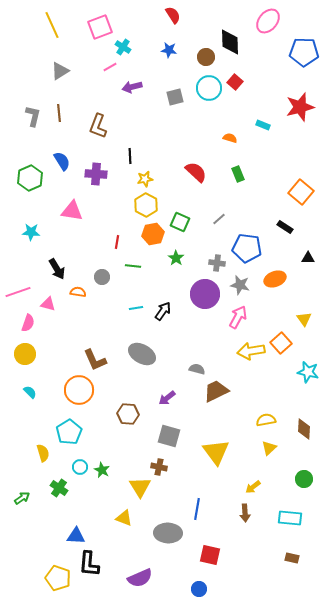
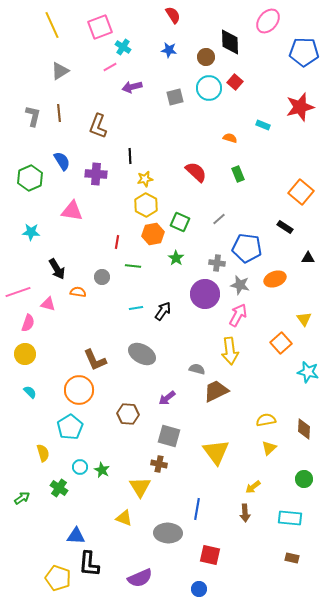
pink arrow at (238, 317): moved 2 px up
yellow arrow at (251, 351): moved 21 px left; rotated 88 degrees counterclockwise
cyan pentagon at (69, 432): moved 1 px right, 5 px up
brown cross at (159, 467): moved 3 px up
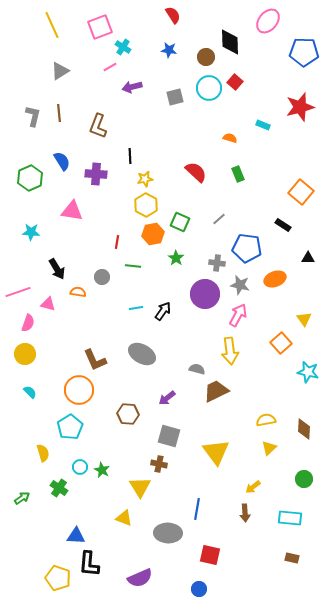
black rectangle at (285, 227): moved 2 px left, 2 px up
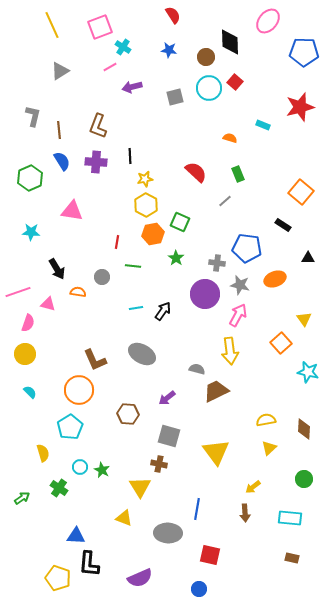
brown line at (59, 113): moved 17 px down
purple cross at (96, 174): moved 12 px up
gray line at (219, 219): moved 6 px right, 18 px up
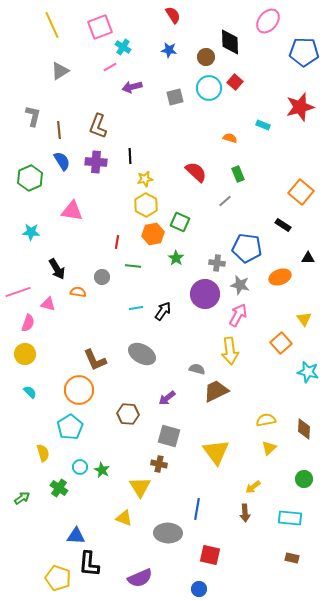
orange ellipse at (275, 279): moved 5 px right, 2 px up
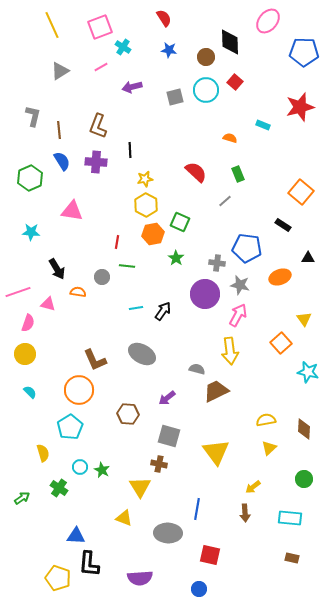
red semicircle at (173, 15): moved 9 px left, 3 px down
pink line at (110, 67): moved 9 px left
cyan circle at (209, 88): moved 3 px left, 2 px down
black line at (130, 156): moved 6 px up
green line at (133, 266): moved 6 px left
purple semicircle at (140, 578): rotated 20 degrees clockwise
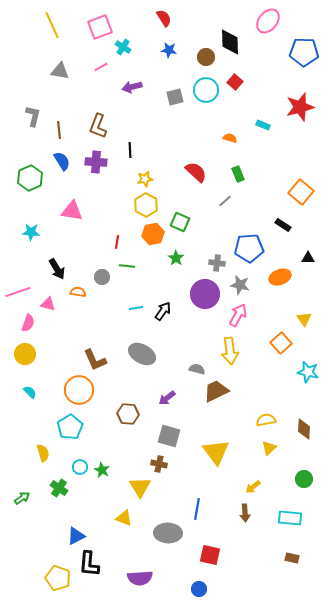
gray triangle at (60, 71): rotated 42 degrees clockwise
blue pentagon at (247, 248): moved 2 px right; rotated 12 degrees counterclockwise
blue triangle at (76, 536): rotated 30 degrees counterclockwise
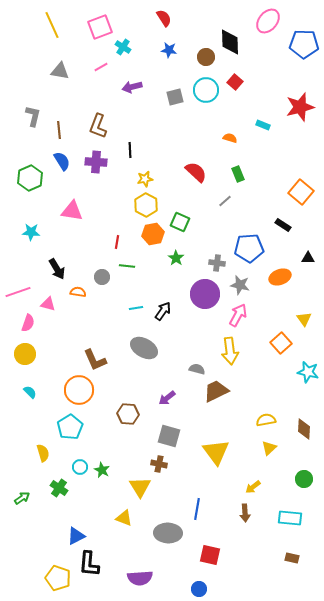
blue pentagon at (304, 52): moved 8 px up
gray ellipse at (142, 354): moved 2 px right, 6 px up
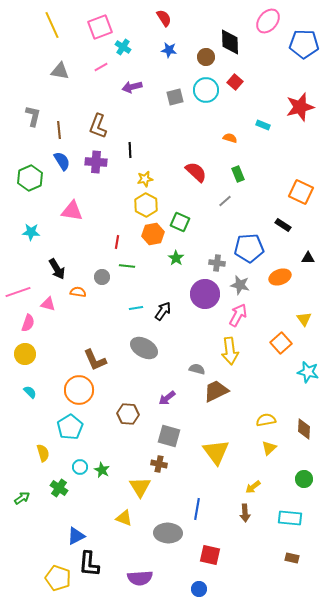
orange square at (301, 192): rotated 15 degrees counterclockwise
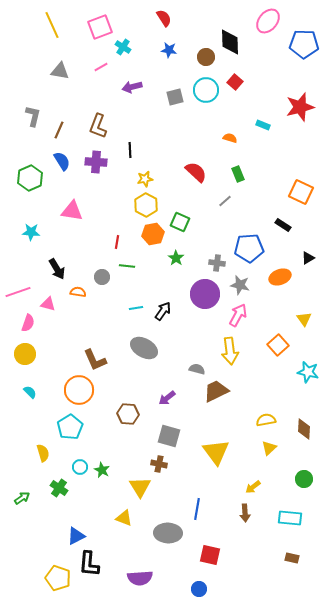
brown line at (59, 130): rotated 30 degrees clockwise
black triangle at (308, 258): rotated 32 degrees counterclockwise
orange square at (281, 343): moved 3 px left, 2 px down
